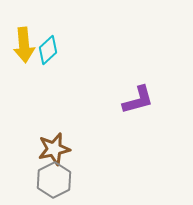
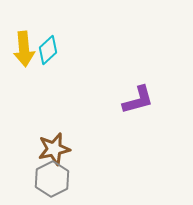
yellow arrow: moved 4 px down
gray hexagon: moved 2 px left, 1 px up
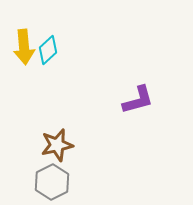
yellow arrow: moved 2 px up
brown star: moved 3 px right, 4 px up
gray hexagon: moved 3 px down
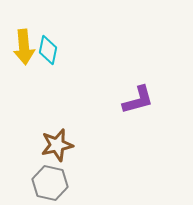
cyan diamond: rotated 36 degrees counterclockwise
gray hexagon: moved 2 px left, 1 px down; rotated 20 degrees counterclockwise
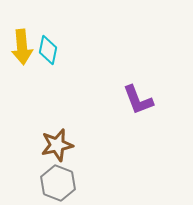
yellow arrow: moved 2 px left
purple L-shape: rotated 84 degrees clockwise
gray hexagon: moved 8 px right; rotated 8 degrees clockwise
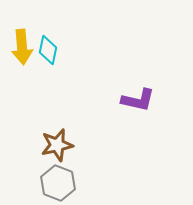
purple L-shape: rotated 56 degrees counterclockwise
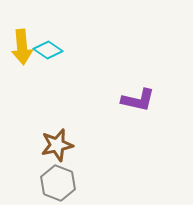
cyan diamond: rotated 68 degrees counterclockwise
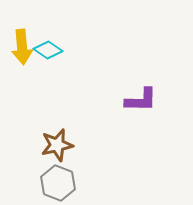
purple L-shape: moved 3 px right; rotated 12 degrees counterclockwise
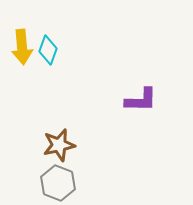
cyan diamond: rotated 76 degrees clockwise
brown star: moved 2 px right
